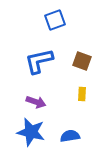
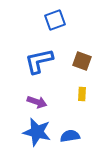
purple arrow: moved 1 px right
blue star: moved 6 px right
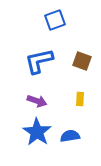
yellow rectangle: moved 2 px left, 5 px down
purple arrow: moved 1 px up
blue star: rotated 20 degrees clockwise
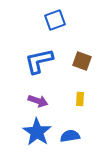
purple arrow: moved 1 px right
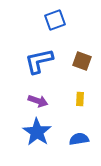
blue semicircle: moved 9 px right, 3 px down
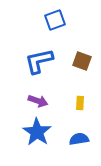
yellow rectangle: moved 4 px down
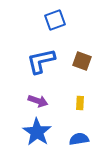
blue L-shape: moved 2 px right
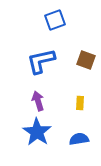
brown square: moved 4 px right, 1 px up
purple arrow: rotated 126 degrees counterclockwise
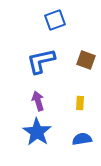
blue semicircle: moved 3 px right
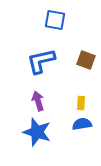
blue square: rotated 30 degrees clockwise
yellow rectangle: moved 1 px right
blue star: rotated 16 degrees counterclockwise
blue semicircle: moved 15 px up
